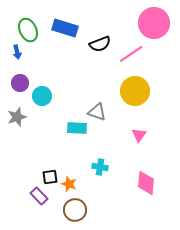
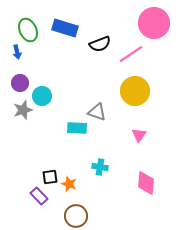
gray star: moved 6 px right, 7 px up
brown circle: moved 1 px right, 6 px down
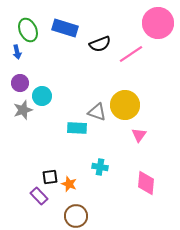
pink circle: moved 4 px right
yellow circle: moved 10 px left, 14 px down
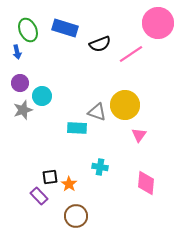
orange star: rotated 14 degrees clockwise
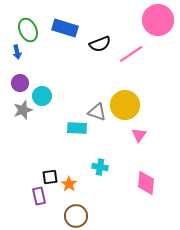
pink circle: moved 3 px up
purple rectangle: rotated 30 degrees clockwise
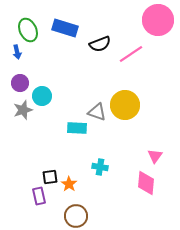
pink triangle: moved 16 px right, 21 px down
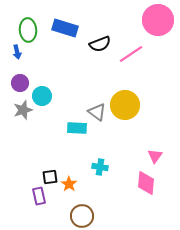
green ellipse: rotated 20 degrees clockwise
gray triangle: rotated 18 degrees clockwise
brown circle: moved 6 px right
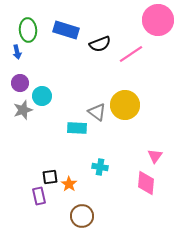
blue rectangle: moved 1 px right, 2 px down
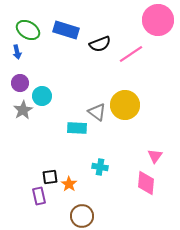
green ellipse: rotated 55 degrees counterclockwise
gray star: rotated 12 degrees counterclockwise
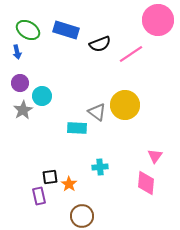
cyan cross: rotated 14 degrees counterclockwise
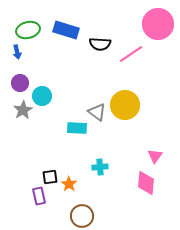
pink circle: moved 4 px down
green ellipse: rotated 45 degrees counterclockwise
black semicircle: rotated 25 degrees clockwise
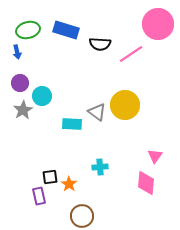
cyan rectangle: moved 5 px left, 4 px up
